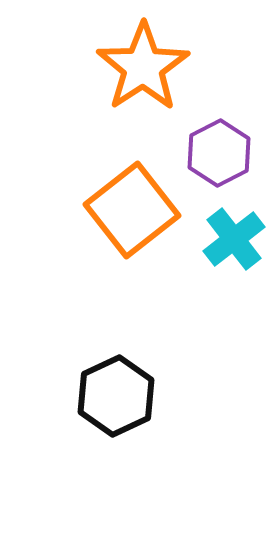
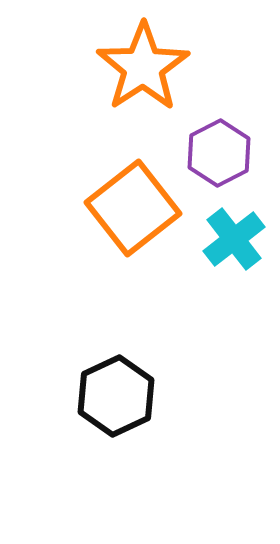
orange square: moved 1 px right, 2 px up
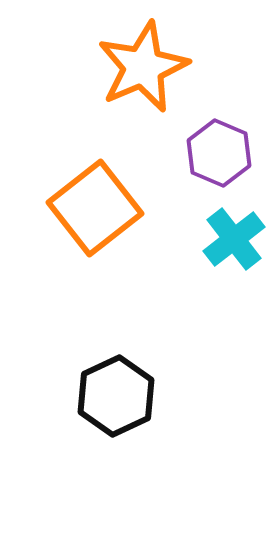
orange star: rotated 10 degrees clockwise
purple hexagon: rotated 10 degrees counterclockwise
orange square: moved 38 px left
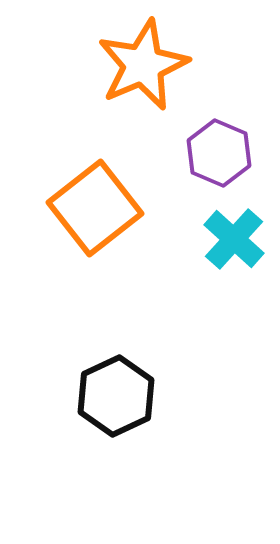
orange star: moved 2 px up
cyan cross: rotated 10 degrees counterclockwise
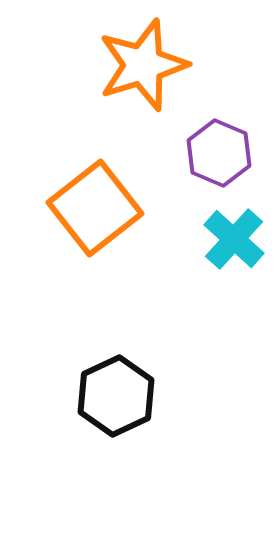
orange star: rotated 6 degrees clockwise
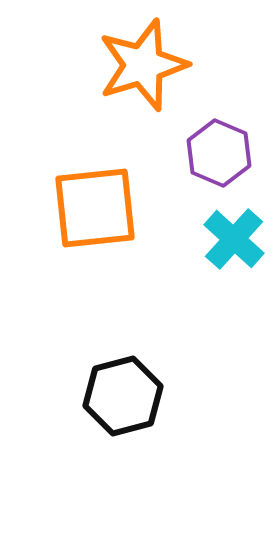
orange square: rotated 32 degrees clockwise
black hexagon: moved 7 px right; rotated 10 degrees clockwise
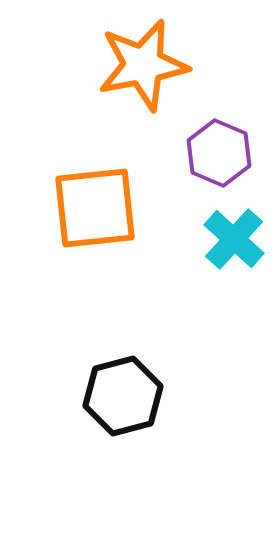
orange star: rotated 6 degrees clockwise
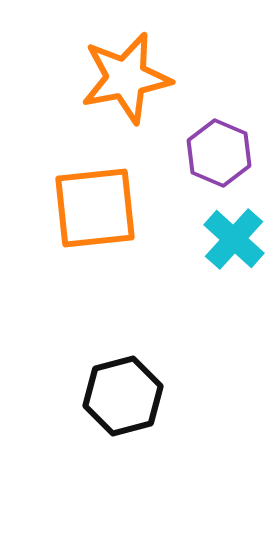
orange star: moved 17 px left, 13 px down
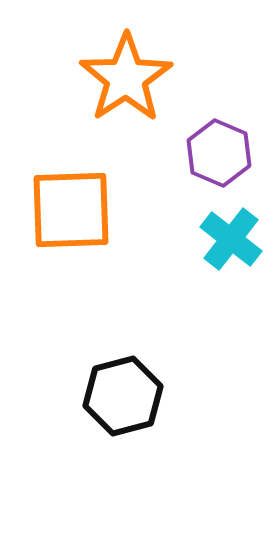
orange star: rotated 22 degrees counterclockwise
orange square: moved 24 px left, 2 px down; rotated 4 degrees clockwise
cyan cross: moved 3 px left; rotated 4 degrees counterclockwise
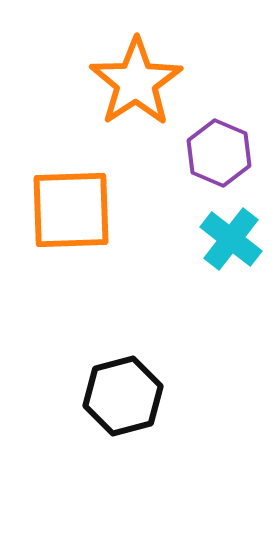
orange star: moved 10 px right, 4 px down
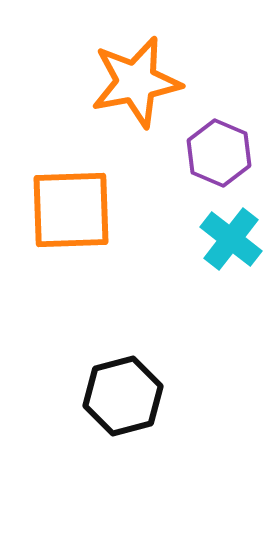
orange star: rotated 22 degrees clockwise
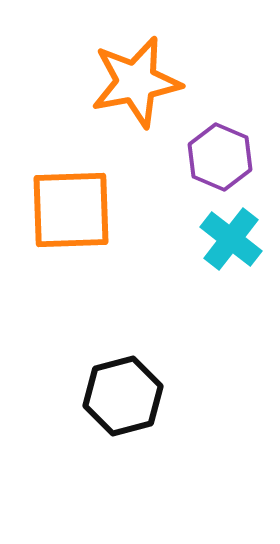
purple hexagon: moved 1 px right, 4 px down
